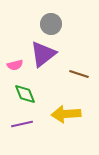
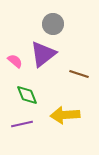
gray circle: moved 2 px right
pink semicircle: moved 4 px up; rotated 126 degrees counterclockwise
green diamond: moved 2 px right, 1 px down
yellow arrow: moved 1 px left, 1 px down
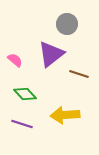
gray circle: moved 14 px right
purple triangle: moved 8 px right
pink semicircle: moved 1 px up
green diamond: moved 2 px left, 1 px up; rotated 20 degrees counterclockwise
purple line: rotated 30 degrees clockwise
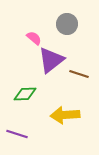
purple triangle: moved 6 px down
pink semicircle: moved 19 px right, 22 px up
green diamond: rotated 50 degrees counterclockwise
purple line: moved 5 px left, 10 px down
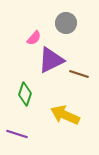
gray circle: moved 1 px left, 1 px up
pink semicircle: rotated 91 degrees clockwise
purple triangle: rotated 12 degrees clockwise
green diamond: rotated 70 degrees counterclockwise
yellow arrow: rotated 28 degrees clockwise
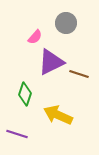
pink semicircle: moved 1 px right, 1 px up
purple triangle: moved 2 px down
yellow arrow: moved 7 px left
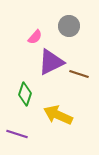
gray circle: moved 3 px right, 3 px down
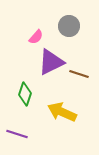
pink semicircle: moved 1 px right
yellow arrow: moved 4 px right, 3 px up
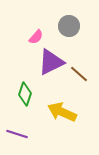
brown line: rotated 24 degrees clockwise
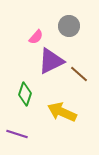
purple triangle: moved 1 px up
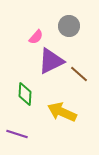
green diamond: rotated 15 degrees counterclockwise
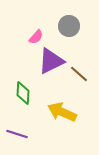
green diamond: moved 2 px left, 1 px up
